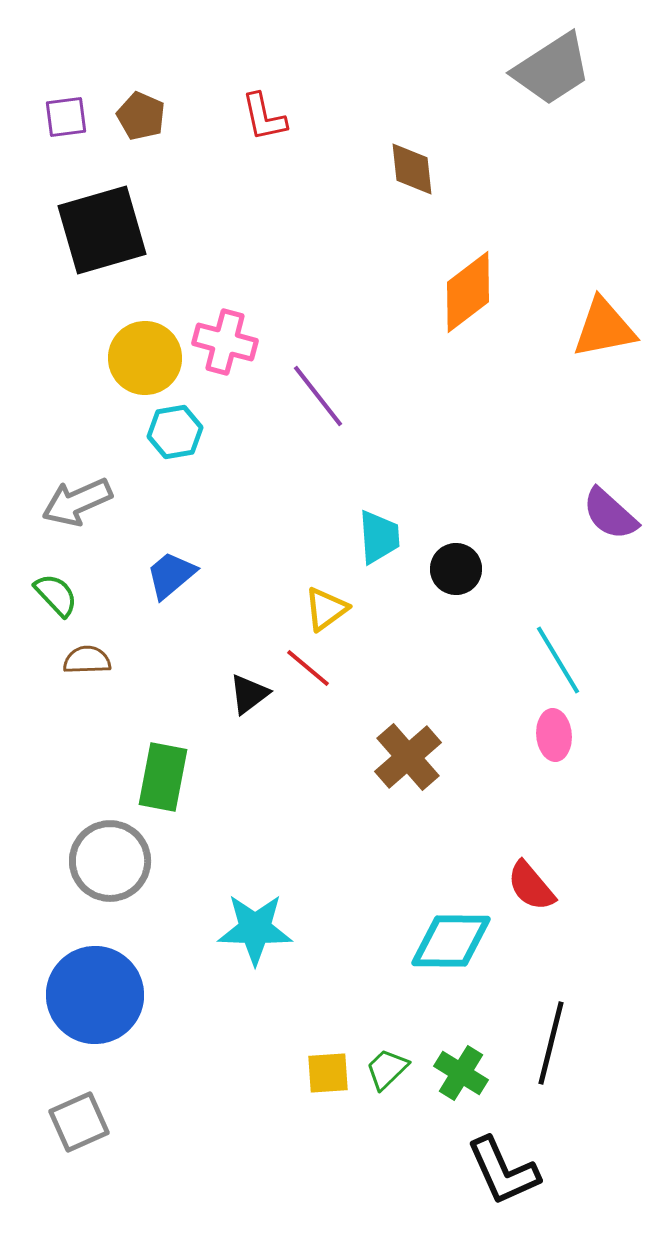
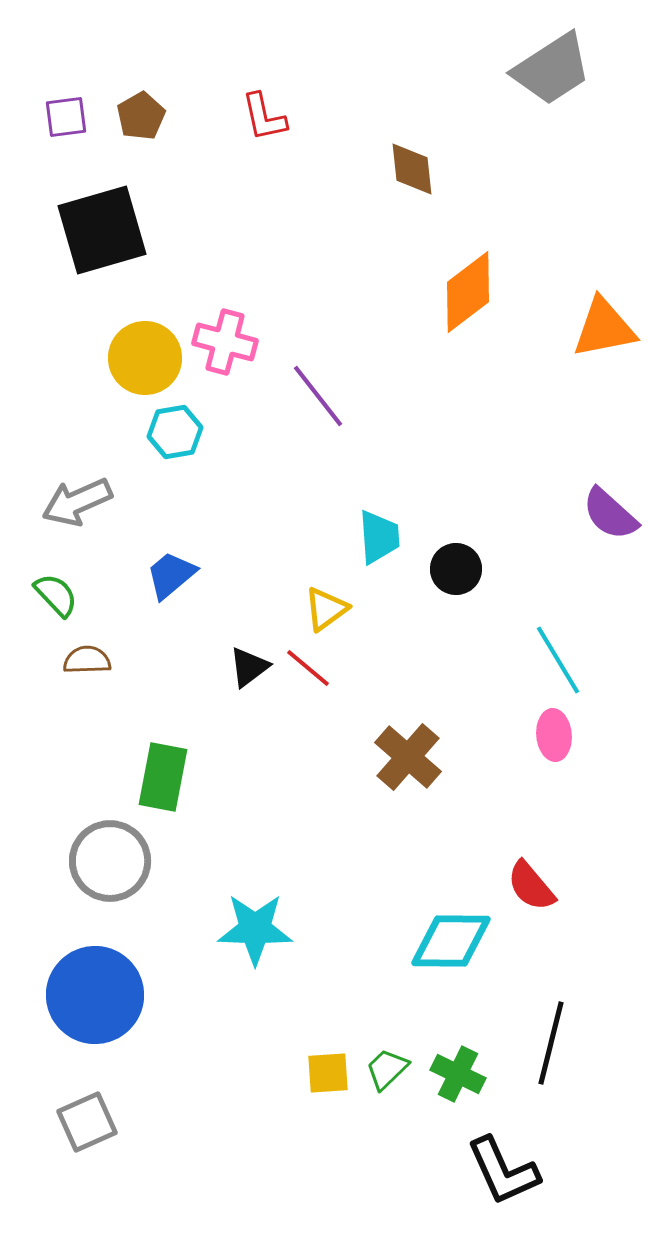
brown pentagon: rotated 18 degrees clockwise
black triangle: moved 27 px up
brown cross: rotated 8 degrees counterclockwise
green cross: moved 3 px left, 1 px down; rotated 6 degrees counterclockwise
gray square: moved 8 px right
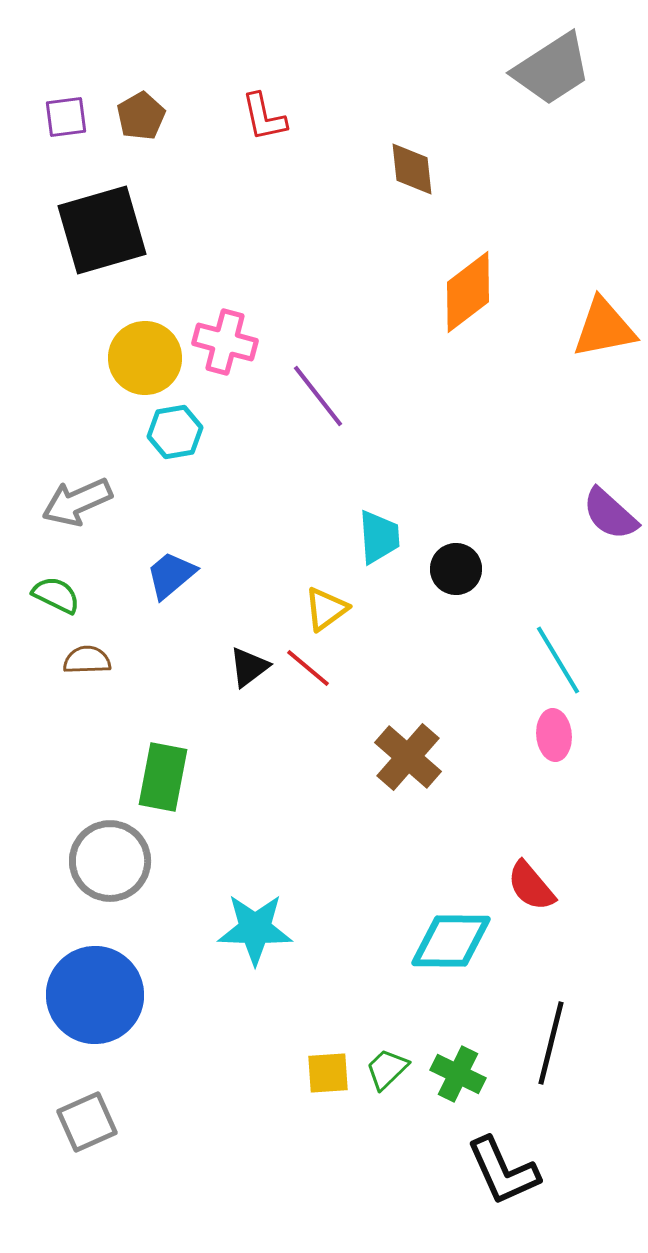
green semicircle: rotated 21 degrees counterclockwise
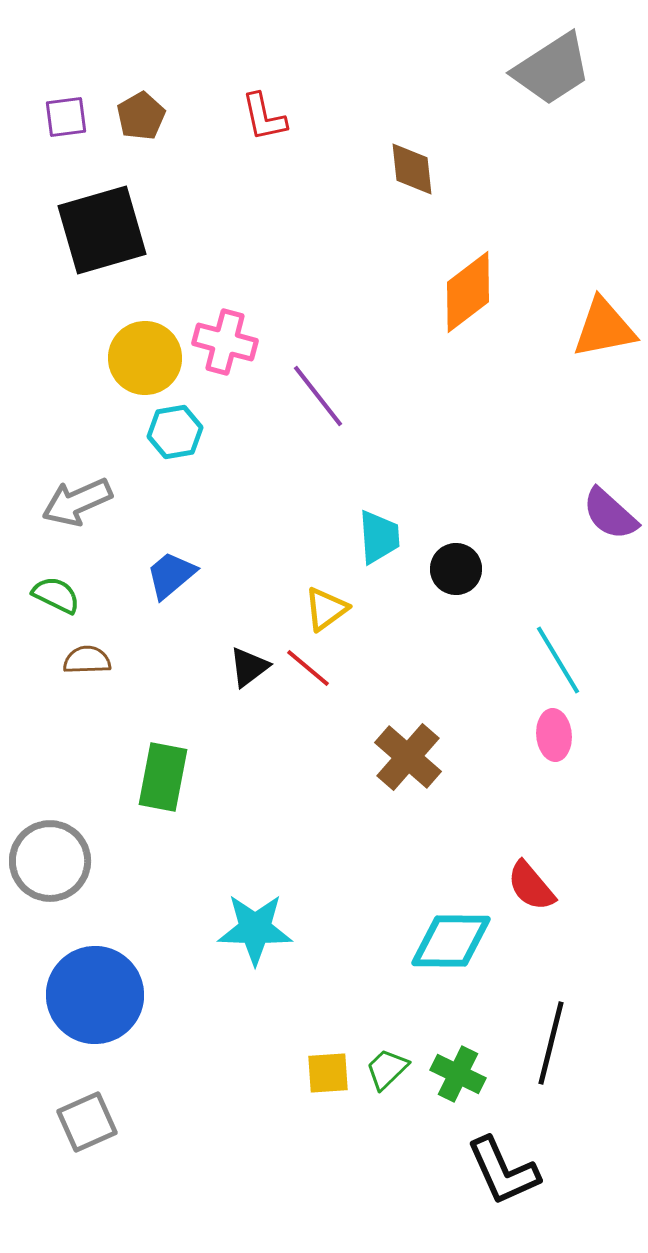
gray circle: moved 60 px left
